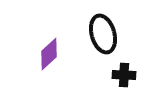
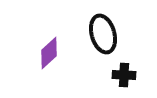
purple diamond: moved 1 px up
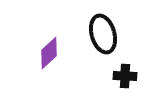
black cross: moved 1 px right, 1 px down
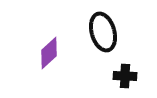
black ellipse: moved 2 px up
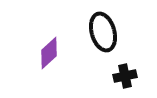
black cross: rotated 15 degrees counterclockwise
